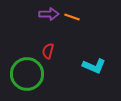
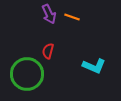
purple arrow: rotated 66 degrees clockwise
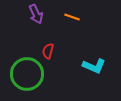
purple arrow: moved 13 px left
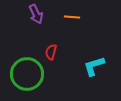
orange line: rotated 14 degrees counterclockwise
red semicircle: moved 3 px right, 1 px down
cyan L-shape: rotated 140 degrees clockwise
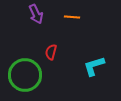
green circle: moved 2 px left, 1 px down
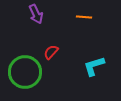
orange line: moved 12 px right
red semicircle: rotated 28 degrees clockwise
green circle: moved 3 px up
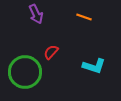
orange line: rotated 14 degrees clockwise
cyan L-shape: rotated 145 degrees counterclockwise
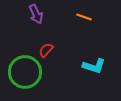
red semicircle: moved 5 px left, 2 px up
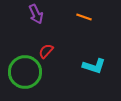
red semicircle: moved 1 px down
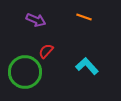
purple arrow: moved 6 px down; rotated 42 degrees counterclockwise
cyan L-shape: moved 7 px left; rotated 150 degrees counterclockwise
